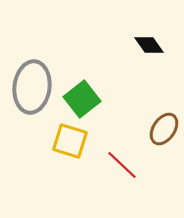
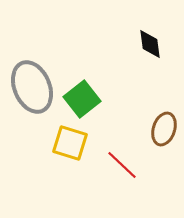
black diamond: moved 1 px right, 1 px up; rotated 28 degrees clockwise
gray ellipse: rotated 30 degrees counterclockwise
brown ellipse: rotated 16 degrees counterclockwise
yellow square: moved 2 px down
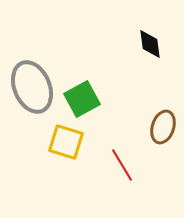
green square: rotated 9 degrees clockwise
brown ellipse: moved 1 px left, 2 px up
yellow square: moved 4 px left, 1 px up
red line: rotated 16 degrees clockwise
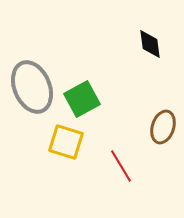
red line: moved 1 px left, 1 px down
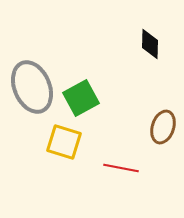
black diamond: rotated 8 degrees clockwise
green square: moved 1 px left, 1 px up
yellow square: moved 2 px left
red line: moved 2 px down; rotated 48 degrees counterclockwise
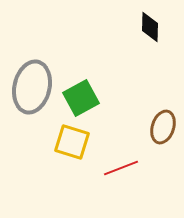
black diamond: moved 17 px up
gray ellipse: rotated 36 degrees clockwise
yellow square: moved 8 px right
red line: rotated 32 degrees counterclockwise
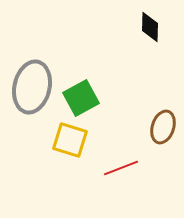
yellow square: moved 2 px left, 2 px up
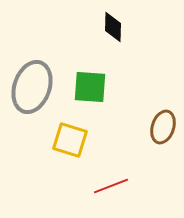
black diamond: moved 37 px left
gray ellipse: rotated 6 degrees clockwise
green square: moved 9 px right, 11 px up; rotated 33 degrees clockwise
red line: moved 10 px left, 18 px down
